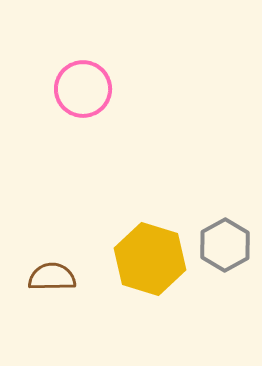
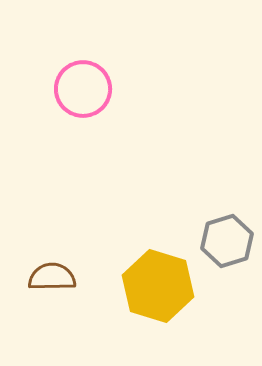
gray hexagon: moved 2 px right, 4 px up; rotated 12 degrees clockwise
yellow hexagon: moved 8 px right, 27 px down
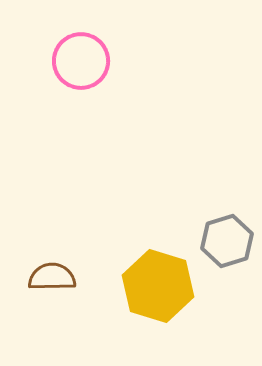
pink circle: moved 2 px left, 28 px up
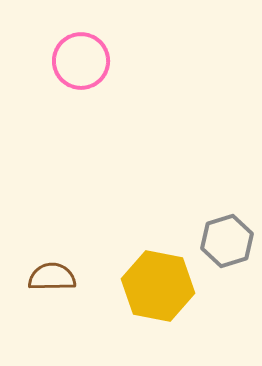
yellow hexagon: rotated 6 degrees counterclockwise
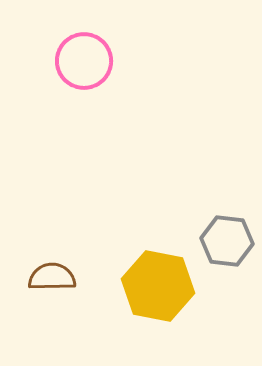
pink circle: moved 3 px right
gray hexagon: rotated 24 degrees clockwise
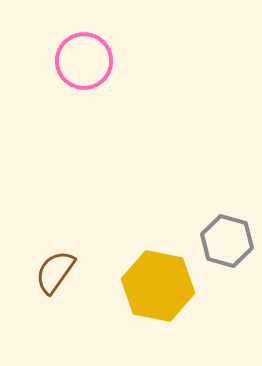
gray hexagon: rotated 9 degrees clockwise
brown semicircle: moved 3 px right, 5 px up; rotated 54 degrees counterclockwise
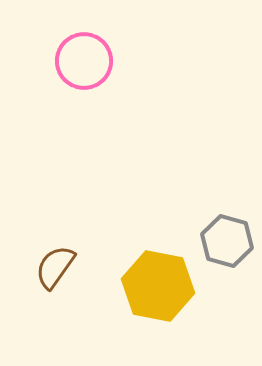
brown semicircle: moved 5 px up
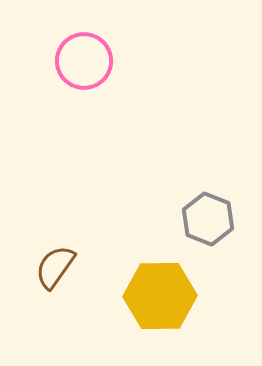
gray hexagon: moved 19 px left, 22 px up; rotated 6 degrees clockwise
yellow hexagon: moved 2 px right, 10 px down; rotated 12 degrees counterclockwise
